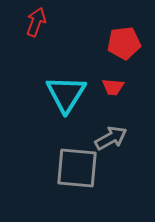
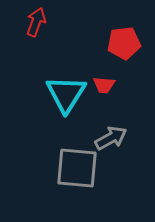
red trapezoid: moved 9 px left, 2 px up
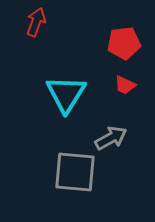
red trapezoid: moved 21 px right; rotated 20 degrees clockwise
gray square: moved 2 px left, 4 px down
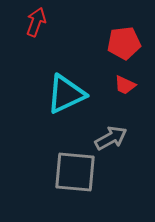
cyan triangle: rotated 33 degrees clockwise
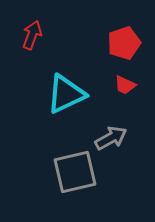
red arrow: moved 4 px left, 13 px down
red pentagon: rotated 12 degrees counterclockwise
gray square: rotated 18 degrees counterclockwise
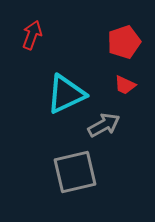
red pentagon: moved 1 px up
gray arrow: moved 7 px left, 13 px up
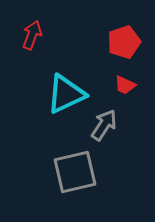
gray arrow: rotated 28 degrees counterclockwise
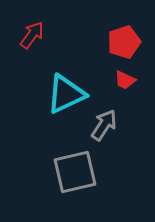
red arrow: rotated 16 degrees clockwise
red trapezoid: moved 5 px up
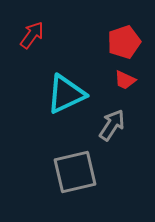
gray arrow: moved 8 px right
